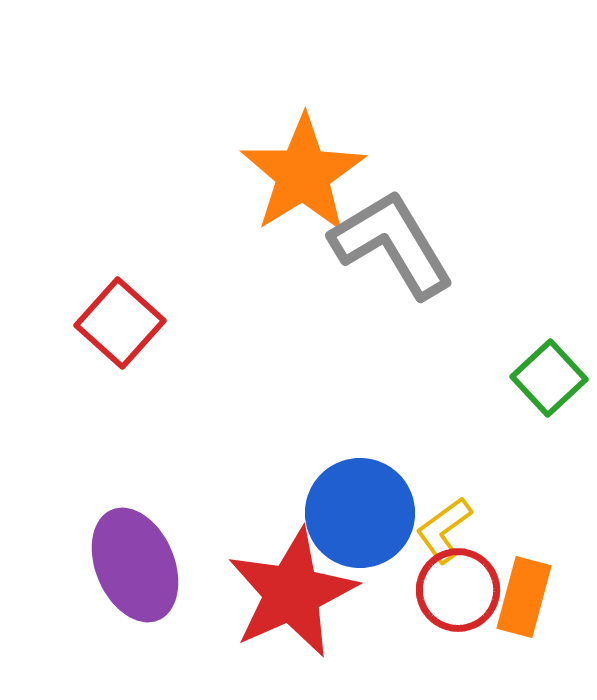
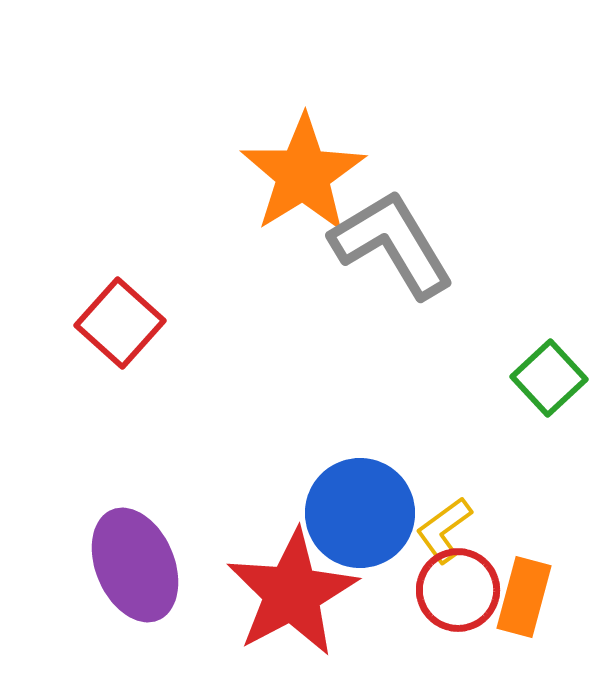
red star: rotated 4 degrees counterclockwise
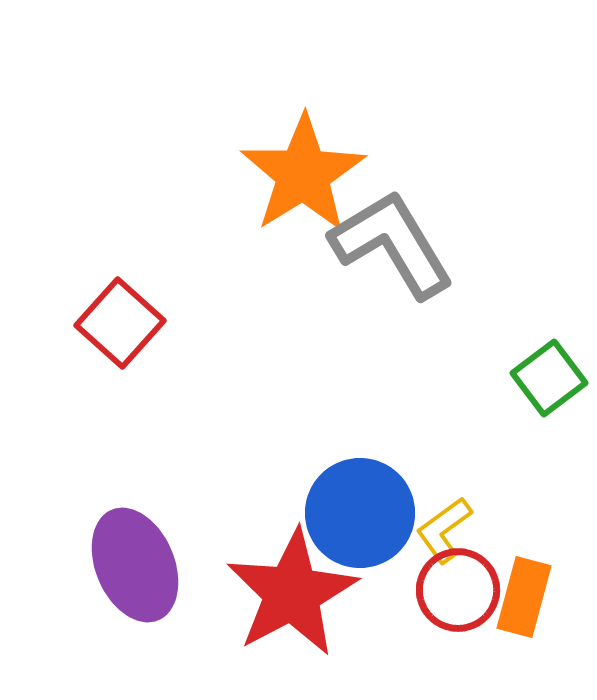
green square: rotated 6 degrees clockwise
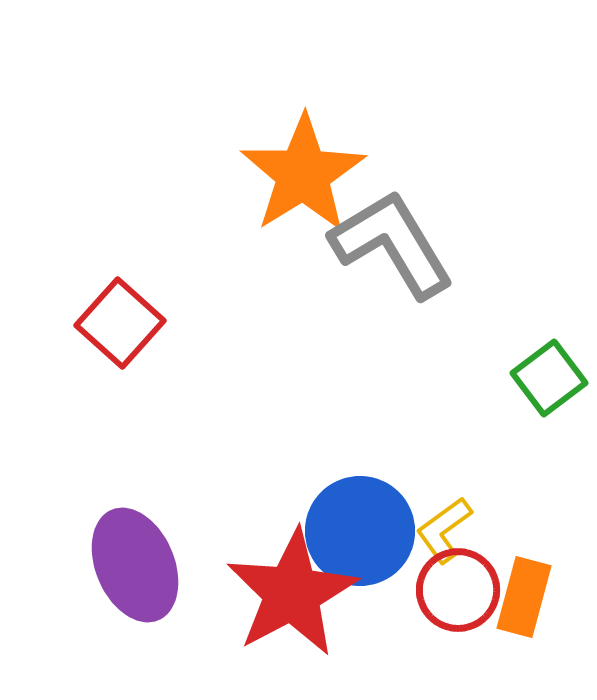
blue circle: moved 18 px down
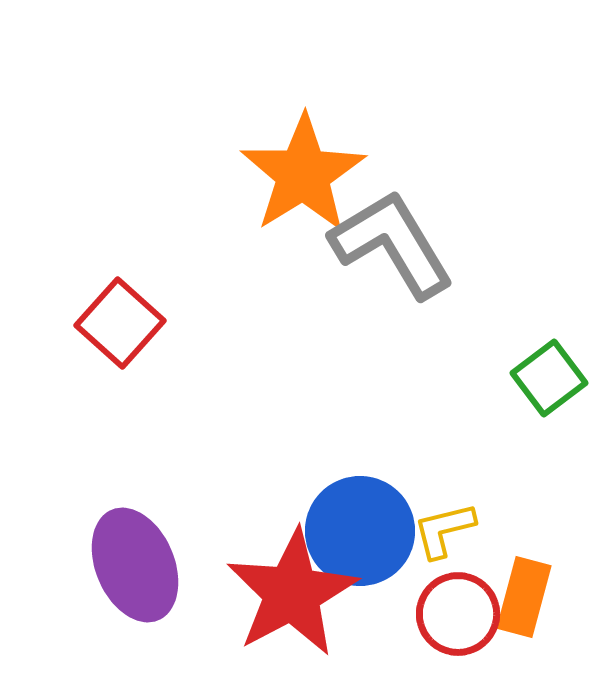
yellow L-shape: rotated 22 degrees clockwise
red circle: moved 24 px down
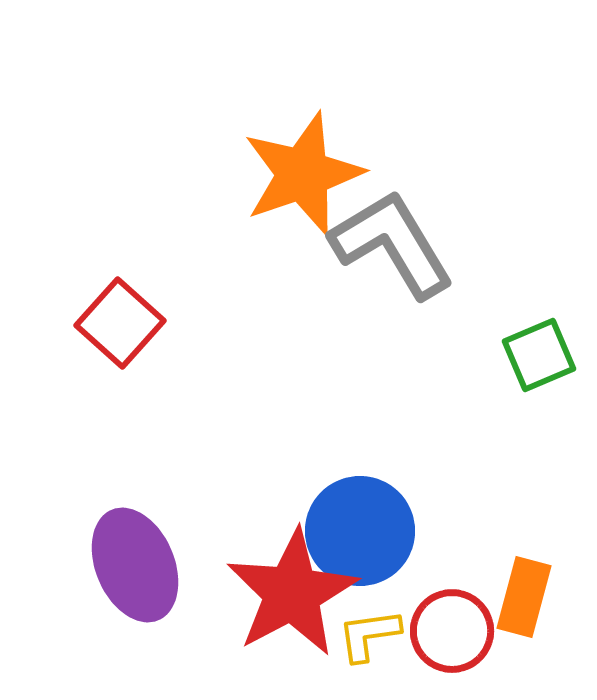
orange star: rotated 13 degrees clockwise
green square: moved 10 px left, 23 px up; rotated 14 degrees clockwise
yellow L-shape: moved 75 px left, 105 px down; rotated 6 degrees clockwise
red circle: moved 6 px left, 17 px down
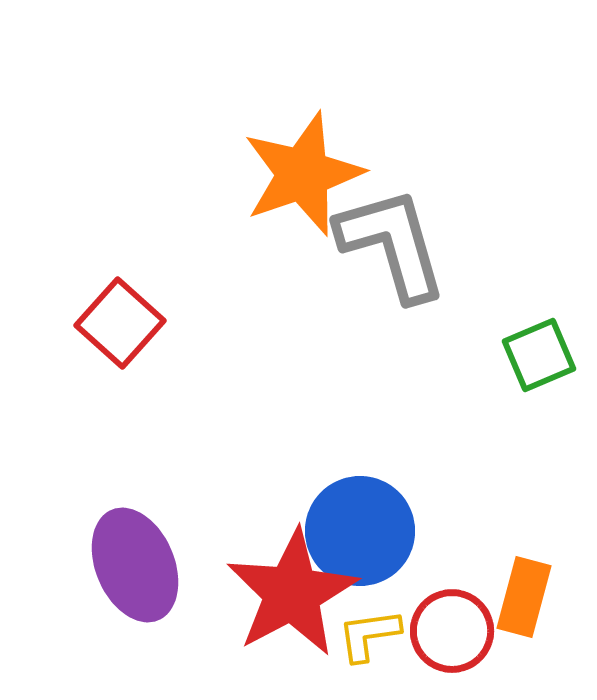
gray L-shape: rotated 15 degrees clockwise
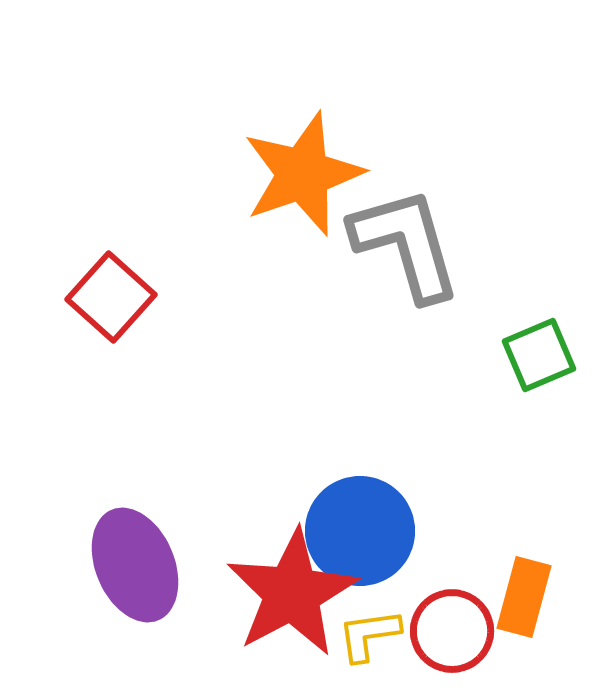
gray L-shape: moved 14 px right
red square: moved 9 px left, 26 px up
